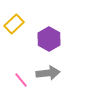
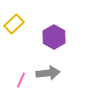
purple hexagon: moved 5 px right, 2 px up
pink line: rotated 63 degrees clockwise
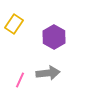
yellow rectangle: rotated 12 degrees counterclockwise
pink line: moved 1 px left
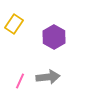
gray arrow: moved 4 px down
pink line: moved 1 px down
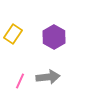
yellow rectangle: moved 1 px left, 10 px down
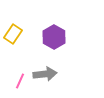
gray arrow: moved 3 px left, 3 px up
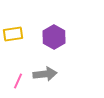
yellow rectangle: rotated 48 degrees clockwise
pink line: moved 2 px left
